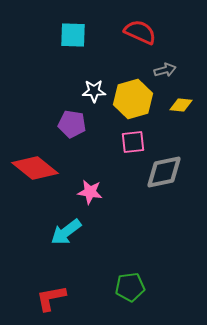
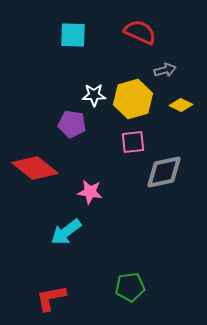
white star: moved 4 px down
yellow diamond: rotated 20 degrees clockwise
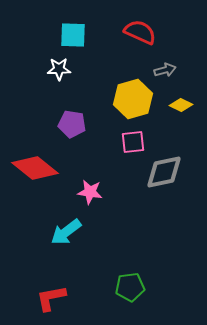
white star: moved 35 px left, 26 px up
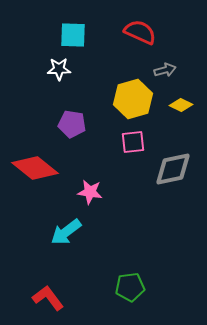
gray diamond: moved 9 px right, 3 px up
red L-shape: moved 3 px left; rotated 64 degrees clockwise
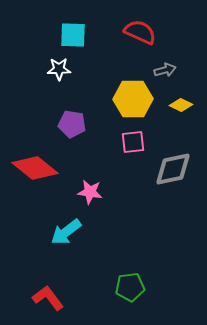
yellow hexagon: rotated 15 degrees clockwise
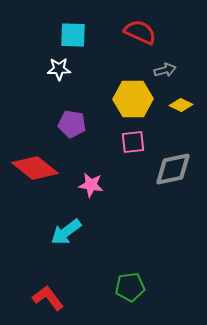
pink star: moved 1 px right, 7 px up
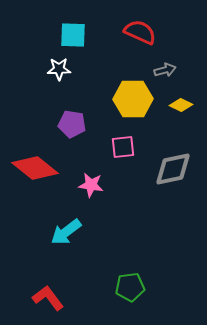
pink square: moved 10 px left, 5 px down
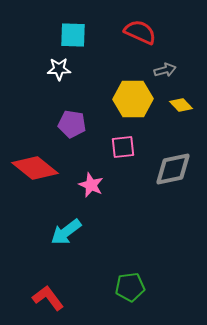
yellow diamond: rotated 20 degrees clockwise
pink star: rotated 15 degrees clockwise
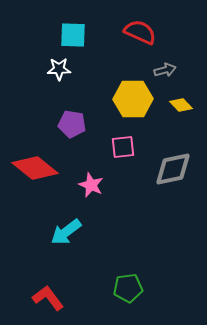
green pentagon: moved 2 px left, 1 px down
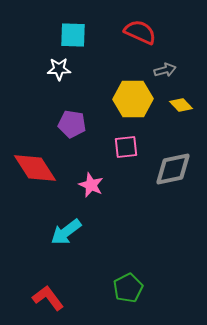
pink square: moved 3 px right
red diamond: rotated 18 degrees clockwise
green pentagon: rotated 20 degrees counterclockwise
